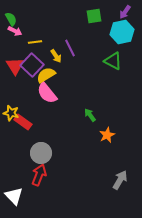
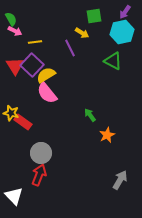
yellow arrow: moved 26 px right, 23 px up; rotated 24 degrees counterclockwise
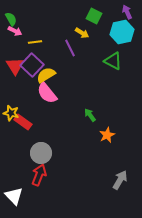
purple arrow: moved 2 px right; rotated 120 degrees clockwise
green square: rotated 35 degrees clockwise
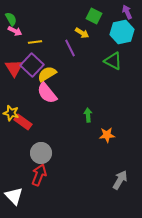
red triangle: moved 1 px left, 2 px down
yellow semicircle: moved 1 px right, 1 px up
green arrow: moved 2 px left; rotated 32 degrees clockwise
orange star: rotated 21 degrees clockwise
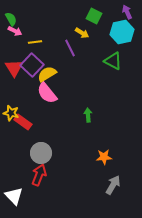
orange star: moved 3 px left, 22 px down
gray arrow: moved 7 px left, 5 px down
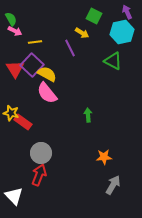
red triangle: moved 1 px right, 1 px down
yellow semicircle: rotated 60 degrees clockwise
